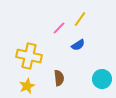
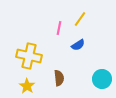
pink line: rotated 32 degrees counterclockwise
yellow star: rotated 14 degrees counterclockwise
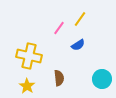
pink line: rotated 24 degrees clockwise
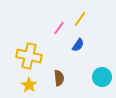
blue semicircle: rotated 24 degrees counterclockwise
cyan circle: moved 2 px up
yellow star: moved 2 px right, 1 px up
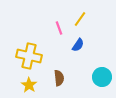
pink line: rotated 56 degrees counterclockwise
